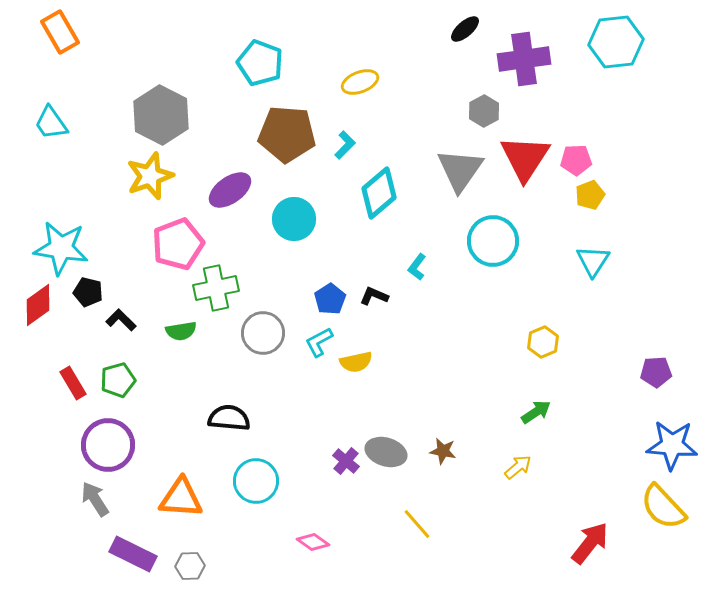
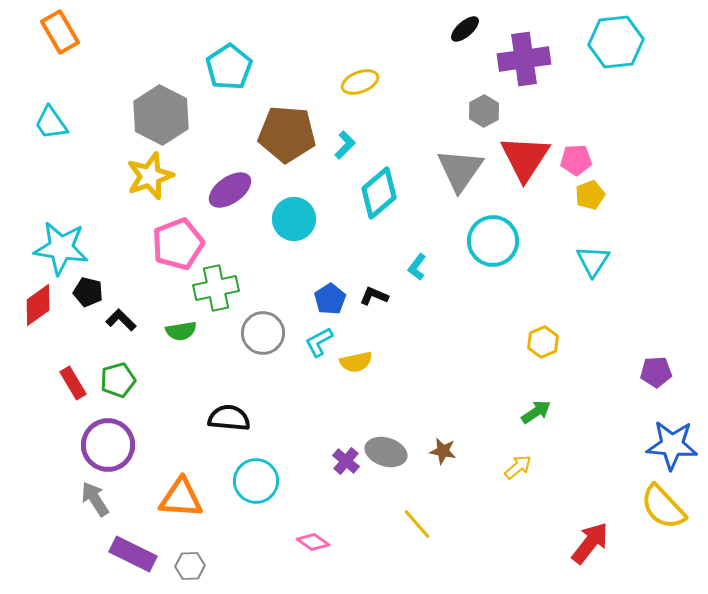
cyan pentagon at (260, 63): moved 31 px left, 4 px down; rotated 18 degrees clockwise
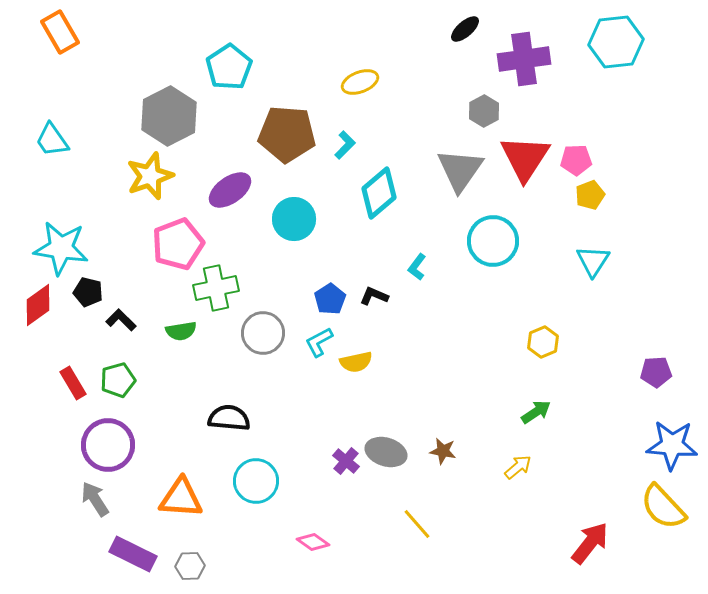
gray hexagon at (161, 115): moved 8 px right, 1 px down; rotated 6 degrees clockwise
cyan trapezoid at (51, 123): moved 1 px right, 17 px down
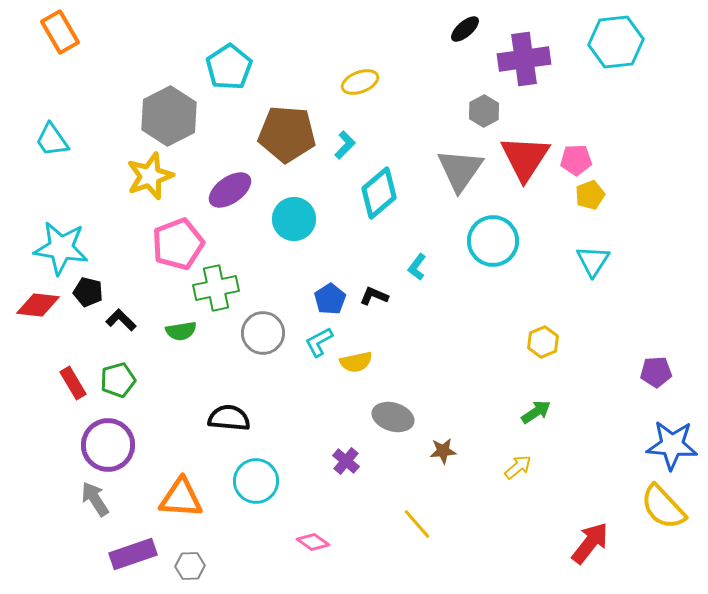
red diamond at (38, 305): rotated 42 degrees clockwise
brown star at (443, 451): rotated 16 degrees counterclockwise
gray ellipse at (386, 452): moved 7 px right, 35 px up
purple rectangle at (133, 554): rotated 45 degrees counterclockwise
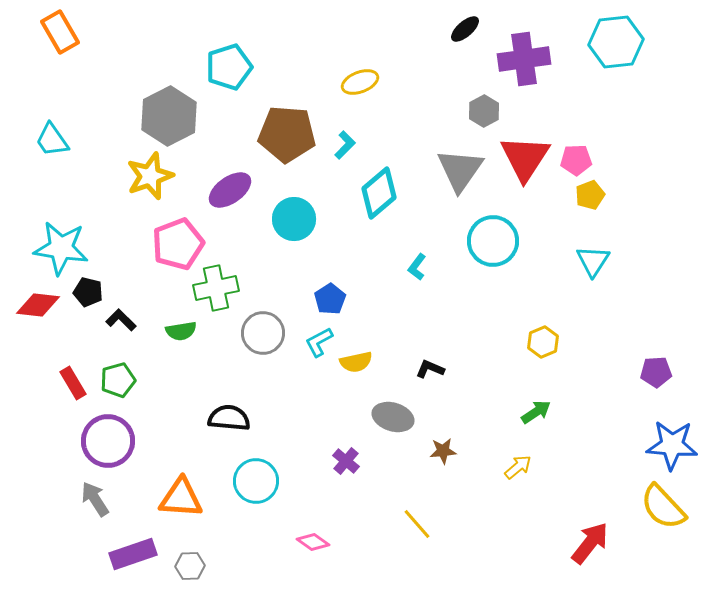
cyan pentagon at (229, 67): rotated 15 degrees clockwise
black L-shape at (374, 296): moved 56 px right, 73 px down
purple circle at (108, 445): moved 4 px up
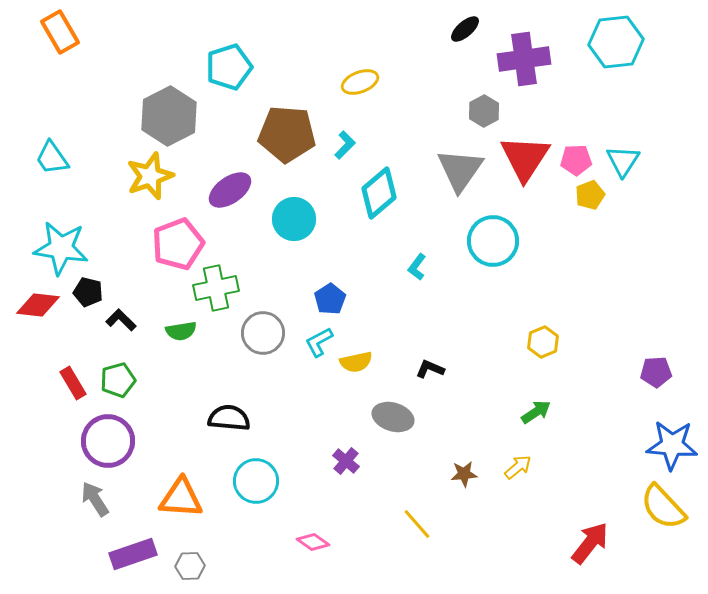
cyan trapezoid at (52, 140): moved 18 px down
cyan triangle at (593, 261): moved 30 px right, 100 px up
brown star at (443, 451): moved 21 px right, 23 px down
